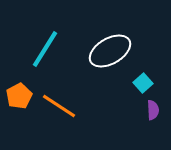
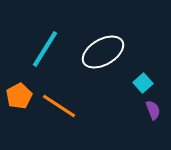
white ellipse: moved 7 px left, 1 px down
purple semicircle: rotated 18 degrees counterclockwise
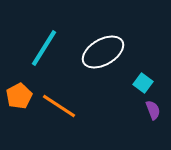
cyan line: moved 1 px left, 1 px up
cyan square: rotated 12 degrees counterclockwise
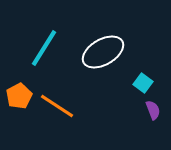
orange line: moved 2 px left
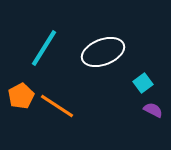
white ellipse: rotated 9 degrees clockwise
cyan square: rotated 18 degrees clockwise
orange pentagon: moved 2 px right
purple semicircle: rotated 42 degrees counterclockwise
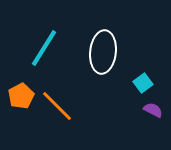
white ellipse: rotated 63 degrees counterclockwise
orange line: rotated 12 degrees clockwise
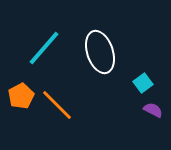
cyan line: rotated 9 degrees clockwise
white ellipse: moved 3 px left; rotated 24 degrees counterclockwise
orange line: moved 1 px up
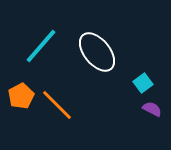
cyan line: moved 3 px left, 2 px up
white ellipse: moved 3 px left; rotated 21 degrees counterclockwise
purple semicircle: moved 1 px left, 1 px up
